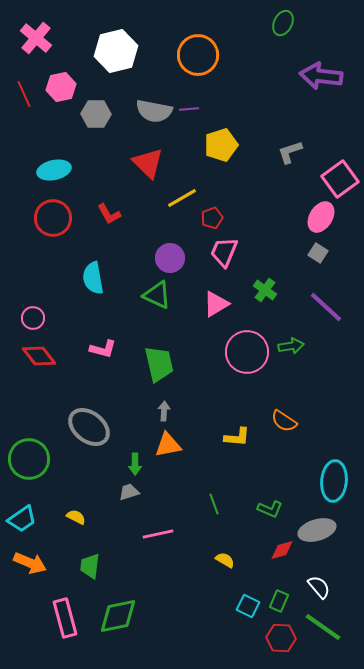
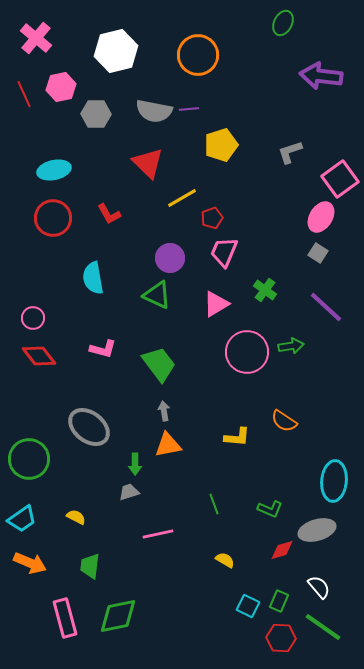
green trapezoid at (159, 364): rotated 24 degrees counterclockwise
gray arrow at (164, 411): rotated 12 degrees counterclockwise
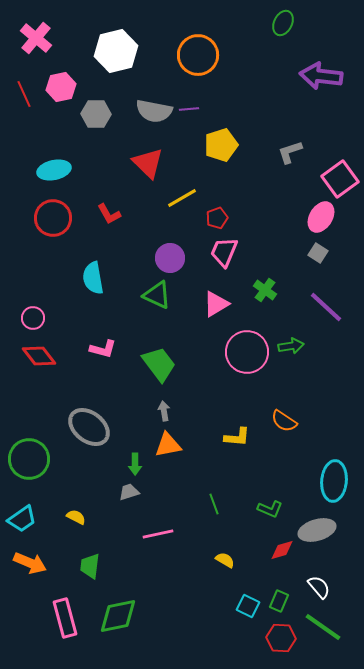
red pentagon at (212, 218): moved 5 px right
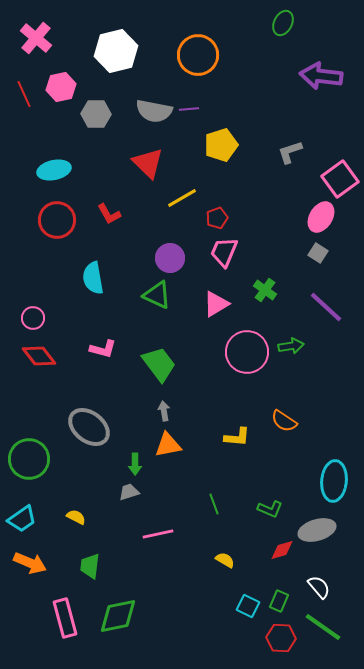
red circle at (53, 218): moved 4 px right, 2 px down
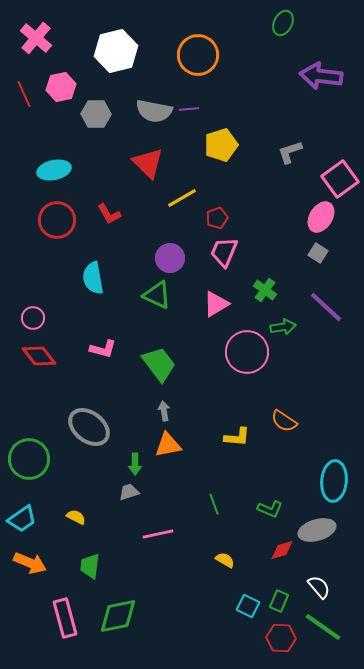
green arrow at (291, 346): moved 8 px left, 19 px up
